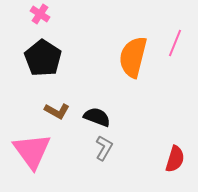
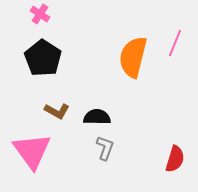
black semicircle: rotated 20 degrees counterclockwise
gray L-shape: moved 1 px right; rotated 10 degrees counterclockwise
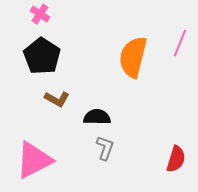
pink line: moved 5 px right
black pentagon: moved 1 px left, 2 px up
brown L-shape: moved 12 px up
pink triangle: moved 2 px right, 9 px down; rotated 39 degrees clockwise
red semicircle: moved 1 px right
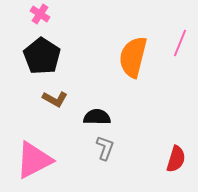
brown L-shape: moved 2 px left
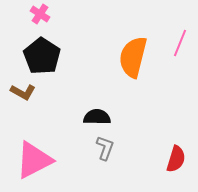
brown L-shape: moved 32 px left, 7 px up
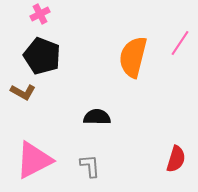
pink cross: rotated 30 degrees clockwise
pink line: rotated 12 degrees clockwise
black pentagon: rotated 12 degrees counterclockwise
gray L-shape: moved 15 px left, 18 px down; rotated 25 degrees counterclockwise
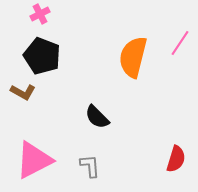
black semicircle: rotated 136 degrees counterclockwise
